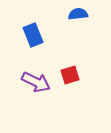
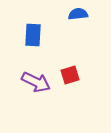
blue rectangle: rotated 25 degrees clockwise
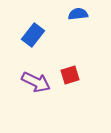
blue rectangle: rotated 35 degrees clockwise
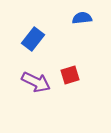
blue semicircle: moved 4 px right, 4 px down
blue rectangle: moved 4 px down
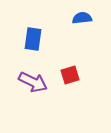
blue rectangle: rotated 30 degrees counterclockwise
purple arrow: moved 3 px left
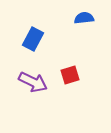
blue semicircle: moved 2 px right
blue rectangle: rotated 20 degrees clockwise
